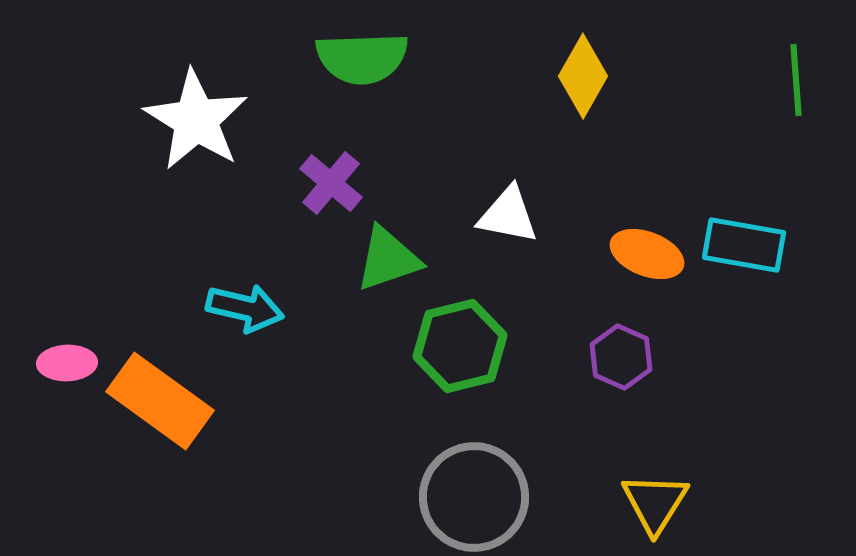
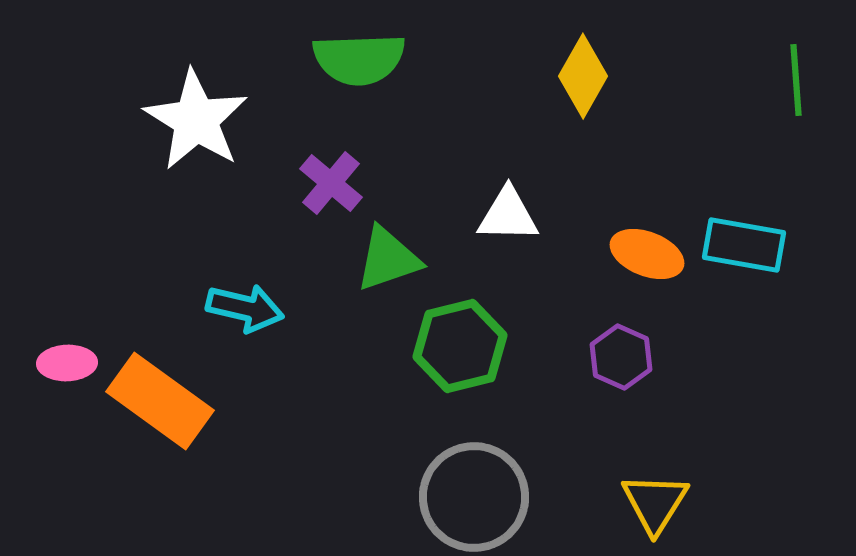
green semicircle: moved 3 px left, 1 px down
white triangle: rotated 10 degrees counterclockwise
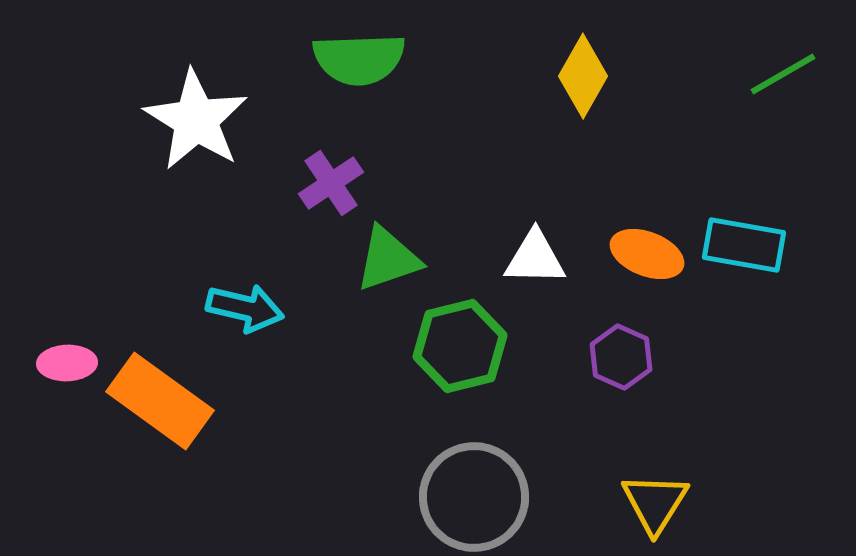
green line: moved 13 px left, 6 px up; rotated 64 degrees clockwise
purple cross: rotated 16 degrees clockwise
white triangle: moved 27 px right, 43 px down
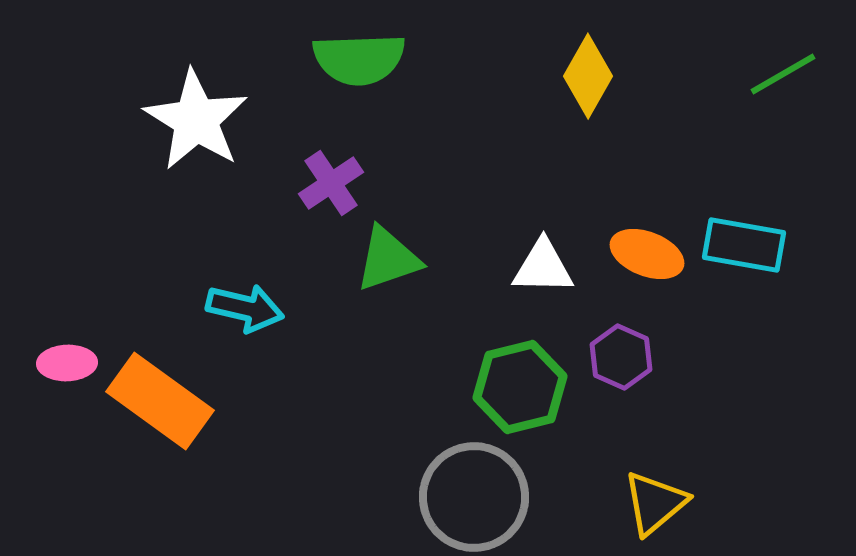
yellow diamond: moved 5 px right
white triangle: moved 8 px right, 9 px down
green hexagon: moved 60 px right, 41 px down
yellow triangle: rotated 18 degrees clockwise
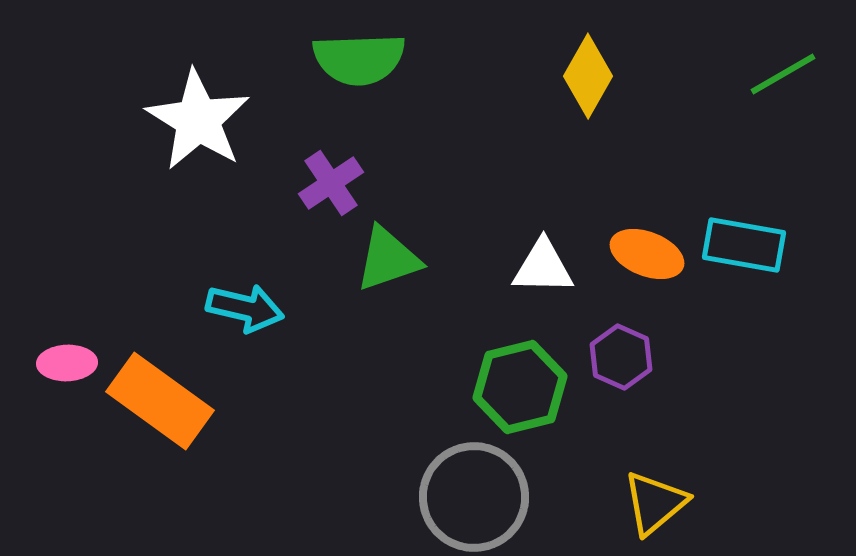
white star: moved 2 px right
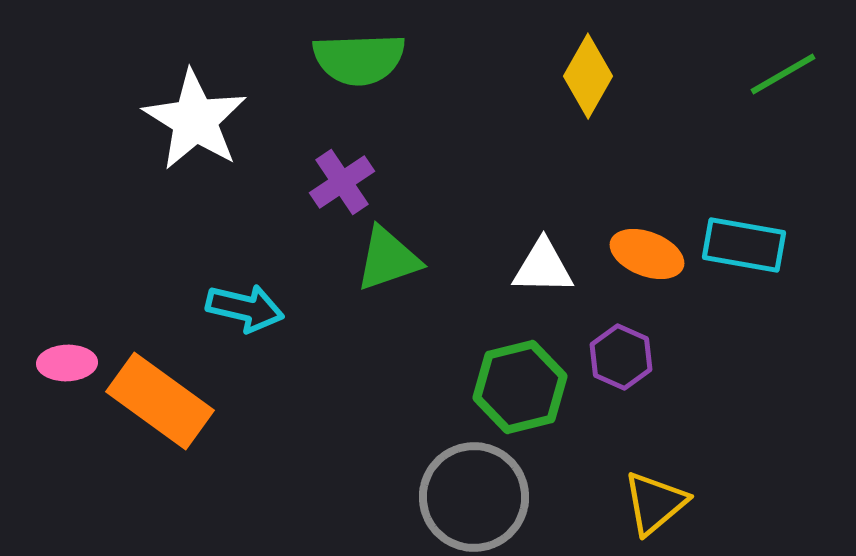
white star: moved 3 px left
purple cross: moved 11 px right, 1 px up
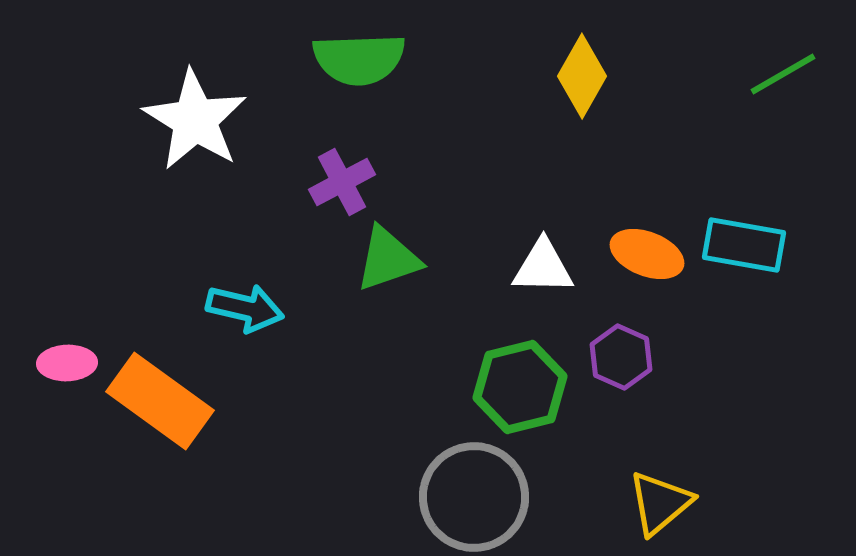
yellow diamond: moved 6 px left
purple cross: rotated 6 degrees clockwise
yellow triangle: moved 5 px right
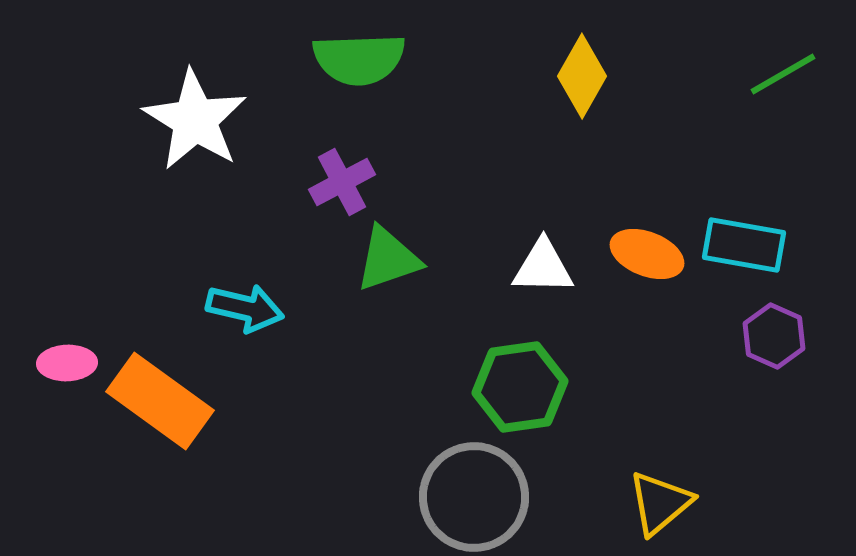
purple hexagon: moved 153 px right, 21 px up
green hexagon: rotated 6 degrees clockwise
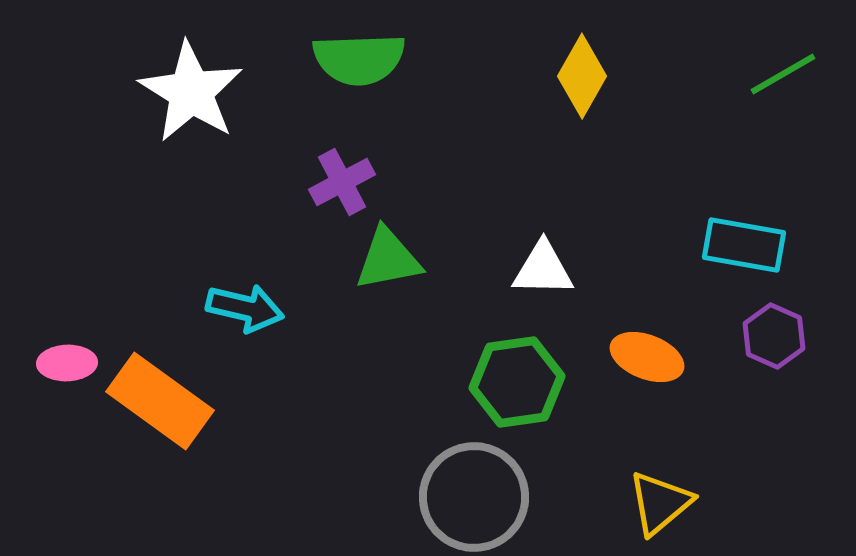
white star: moved 4 px left, 28 px up
orange ellipse: moved 103 px down
green triangle: rotated 8 degrees clockwise
white triangle: moved 2 px down
green hexagon: moved 3 px left, 5 px up
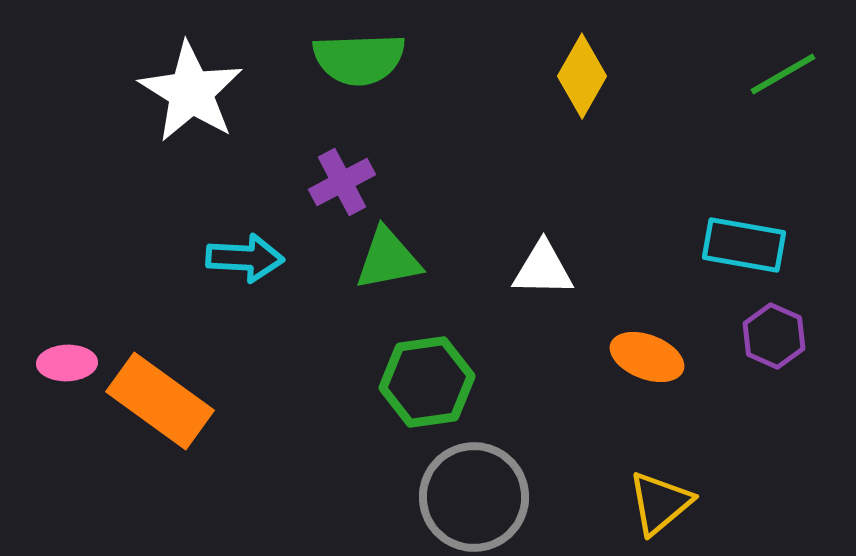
cyan arrow: moved 50 px up; rotated 10 degrees counterclockwise
green hexagon: moved 90 px left
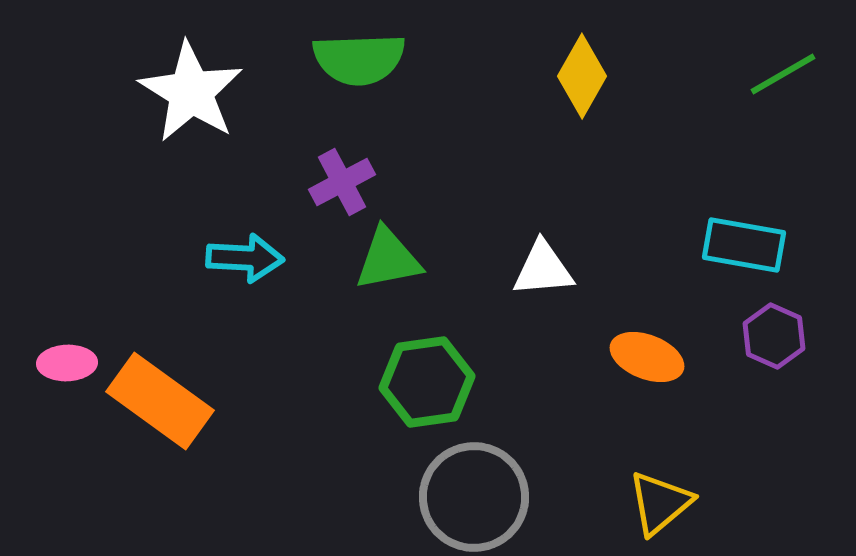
white triangle: rotated 6 degrees counterclockwise
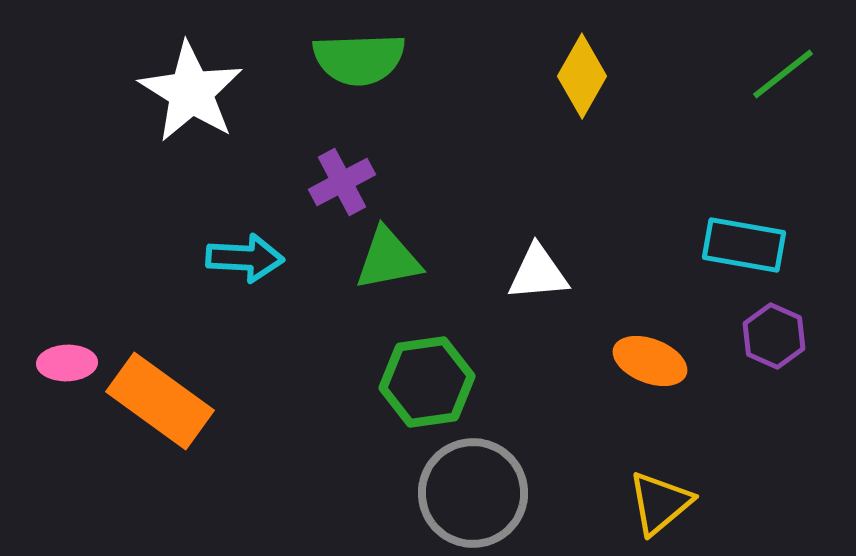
green line: rotated 8 degrees counterclockwise
white triangle: moved 5 px left, 4 px down
orange ellipse: moved 3 px right, 4 px down
gray circle: moved 1 px left, 4 px up
